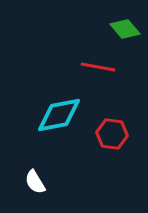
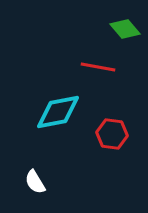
cyan diamond: moved 1 px left, 3 px up
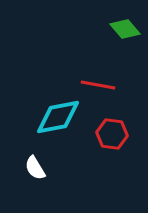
red line: moved 18 px down
cyan diamond: moved 5 px down
white semicircle: moved 14 px up
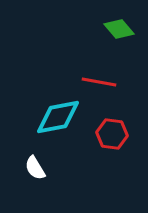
green diamond: moved 6 px left
red line: moved 1 px right, 3 px up
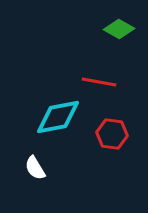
green diamond: rotated 20 degrees counterclockwise
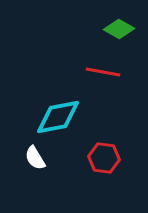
red line: moved 4 px right, 10 px up
red hexagon: moved 8 px left, 24 px down
white semicircle: moved 10 px up
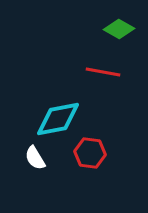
cyan diamond: moved 2 px down
red hexagon: moved 14 px left, 5 px up
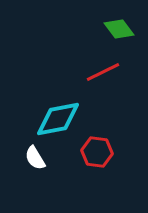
green diamond: rotated 24 degrees clockwise
red line: rotated 36 degrees counterclockwise
red hexagon: moved 7 px right, 1 px up
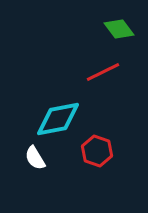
red hexagon: moved 1 px up; rotated 12 degrees clockwise
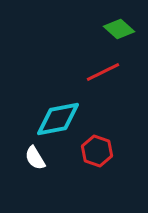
green diamond: rotated 12 degrees counterclockwise
